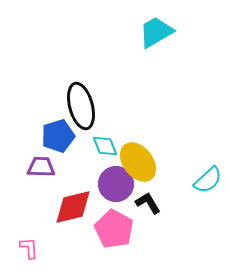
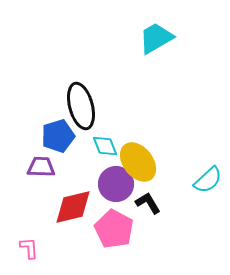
cyan trapezoid: moved 6 px down
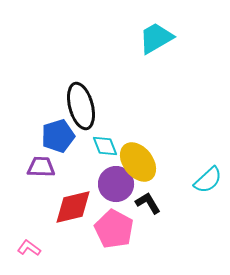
pink L-shape: rotated 50 degrees counterclockwise
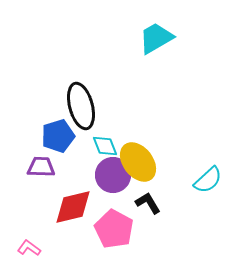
purple circle: moved 3 px left, 9 px up
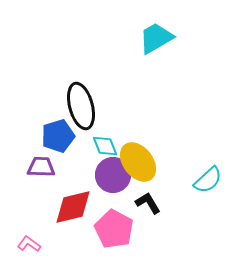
pink L-shape: moved 4 px up
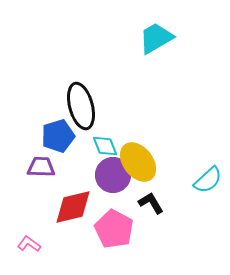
black L-shape: moved 3 px right
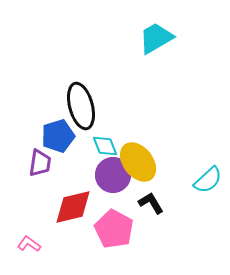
purple trapezoid: moved 1 px left, 4 px up; rotated 96 degrees clockwise
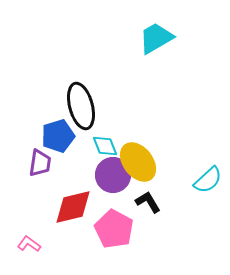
black L-shape: moved 3 px left, 1 px up
